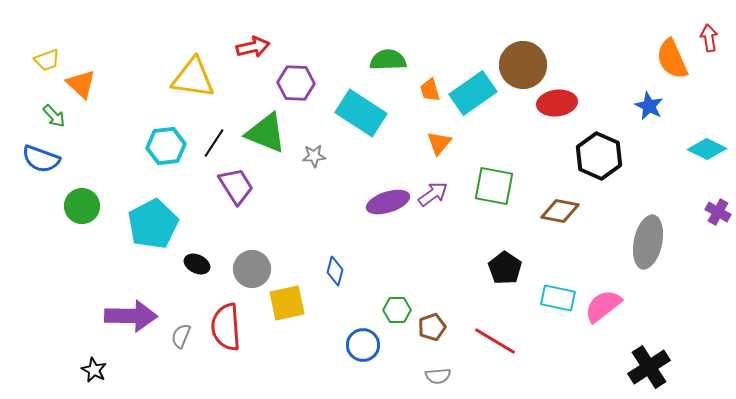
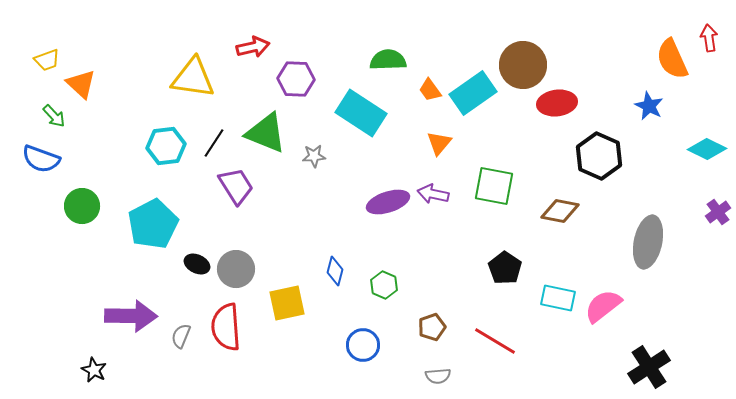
purple hexagon at (296, 83): moved 4 px up
orange trapezoid at (430, 90): rotated 20 degrees counterclockwise
purple arrow at (433, 194): rotated 132 degrees counterclockwise
purple cross at (718, 212): rotated 25 degrees clockwise
gray circle at (252, 269): moved 16 px left
green hexagon at (397, 310): moved 13 px left, 25 px up; rotated 24 degrees clockwise
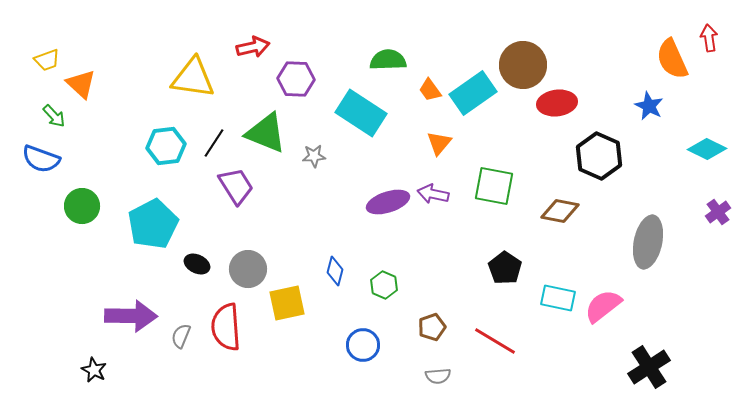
gray circle at (236, 269): moved 12 px right
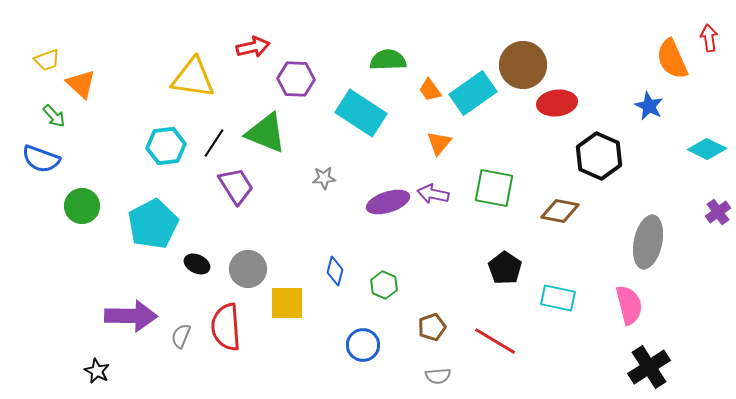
gray star at (314, 156): moved 10 px right, 22 px down
green square at (494, 186): moved 2 px down
yellow square at (287, 303): rotated 12 degrees clockwise
pink semicircle at (603, 306): moved 26 px right, 1 px up; rotated 114 degrees clockwise
black star at (94, 370): moved 3 px right, 1 px down
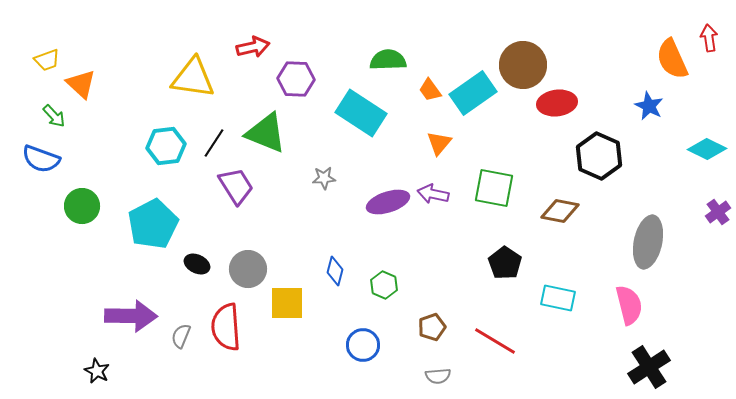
black pentagon at (505, 268): moved 5 px up
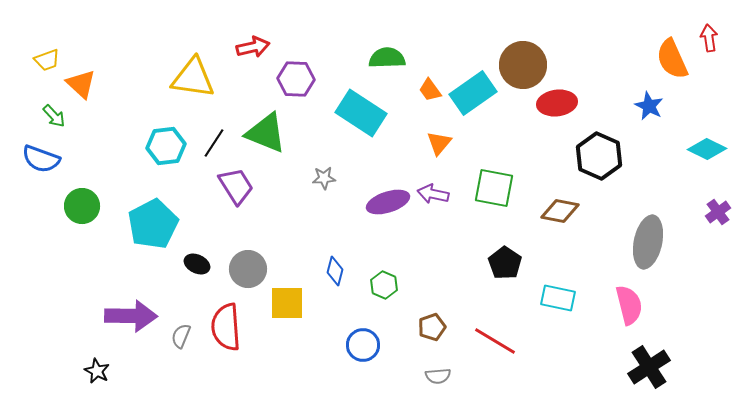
green semicircle at (388, 60): moved 1 px left, 2 px up
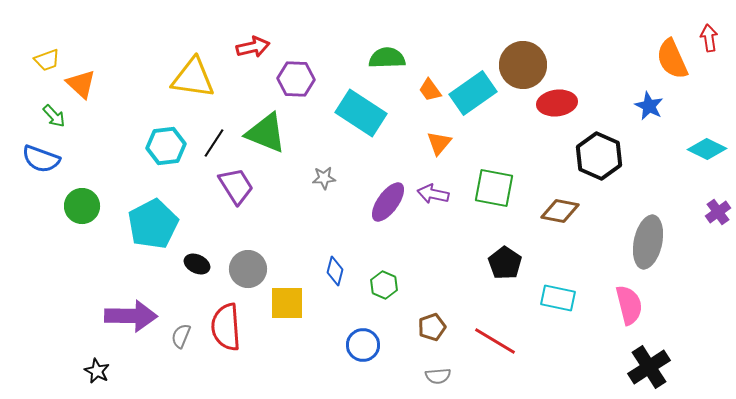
purple ellipse at (388, 202): rotated 36 degrees counterclockwise
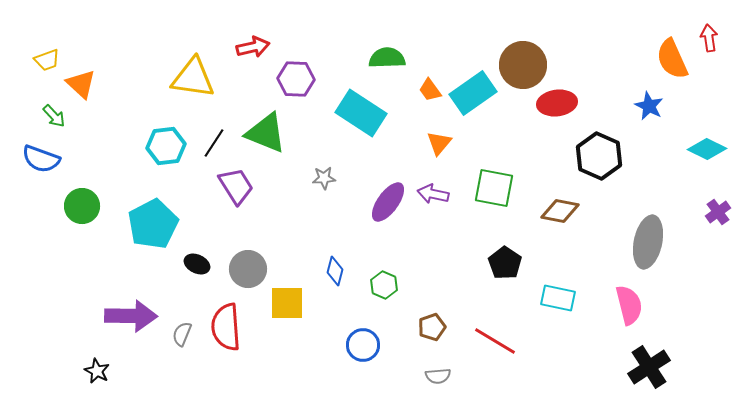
gray semicircle at (181, 336): moved 1 px right, 2 px up
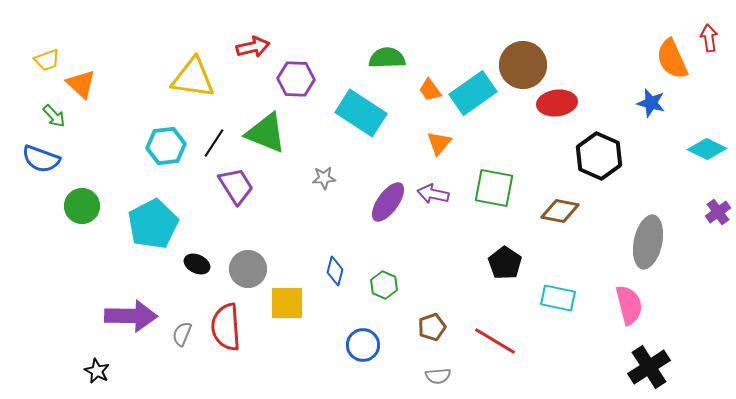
blue star at (649, 106): moved 2 px right, 3 px up; rotated 12 degrees counterclockwise
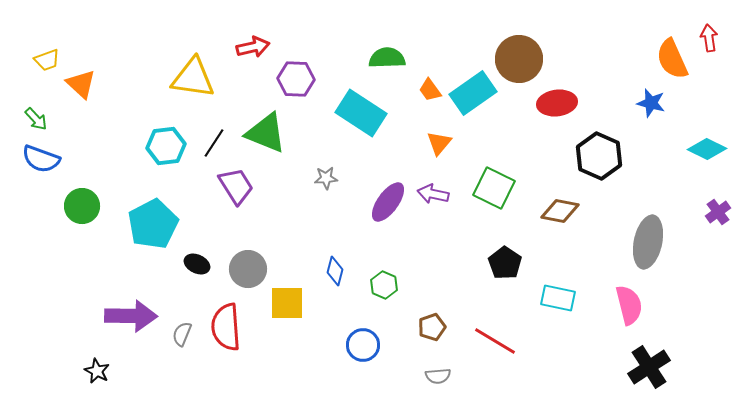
brown circle at (523, 65): moved 4 px left, 6 px up
green arrow at (54, 116): moved 18 px left, 3 px down
gray star at (324, 178): moved 2 px right
green square at (494, 188): rotated 15 degrees clockwise
